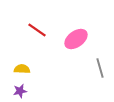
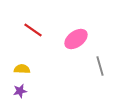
red line: moved 4 px left
gray line: moved 2 px up
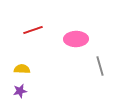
red line: rotated 54 degrees counterclockwise
pink ellipse: rotated 35 degrees clockwise
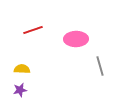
purple star: moved 1 px up
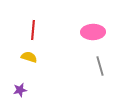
red line: rotated 66 degrees counterclockwise
pink ellipse: moved 17 px right, 7 px up
yellow semicircle: moved 7 px right, 12 px up; rotated 14 degrees clockwise
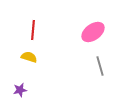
pink ellipse: rotated 35 degrees counterclockwise
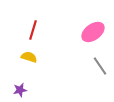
red line: rotated 12 degrees clockwise
gray line: rotated 18 degrees counterclockwise
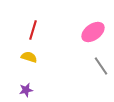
gray line: moved 1 px right
purple star: moved 6 px right
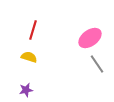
pink ellipse: moved 3 px left, 6 px down
gray line: moved 4 px left, 2 px up
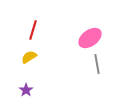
yellow semicircle: rotated 49 degrees counterclockwise
gray line: rotated 24 degrees clockwise
purple star: rotated 24 degrees counterclockwise
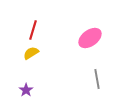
yellow semicircle: moved 2 px right, 4 px up
gray line: moved 15 px down
